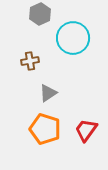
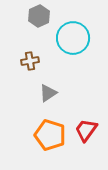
gray hexagon: moved 1 px left, 2 px down
orange pentagon: moved 5 px right, 6 px down
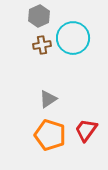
brown cross: moved 12 px right, 16 px up
gray triangle: moved 6 px down
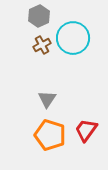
brown cross: rotated 18 degrees counterclockwise
gray triangle: moved 1 px left; rotated 24 degrees counterclockwise
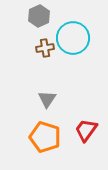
brown cross: moved 3 px right, 3 px down; rotated 18 degrees clockwise
orange pentagon: moved 5 px left, 2 px down
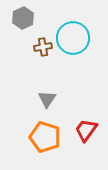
gray hexagon: moved 16 px left, 2 px down
brown cross: moved 2 px left, 1 px up
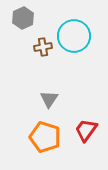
cyan circle: moved 1 px right, 2 px up
gray triangle: moved 2 px right
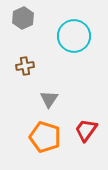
brown cross: moved 18 px left, 19 px down
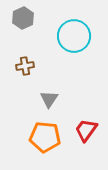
orange pentagon: rotated 12 degrees counterclockwise
